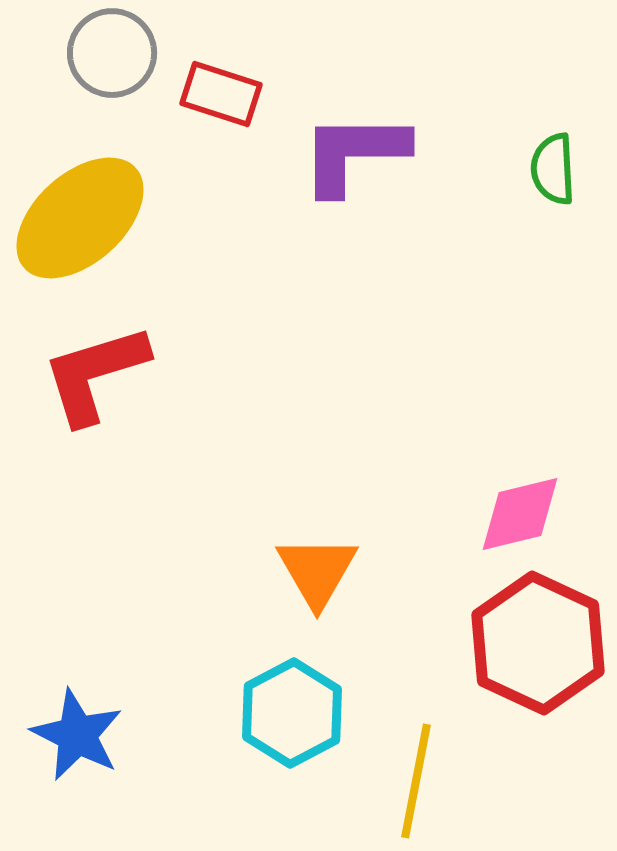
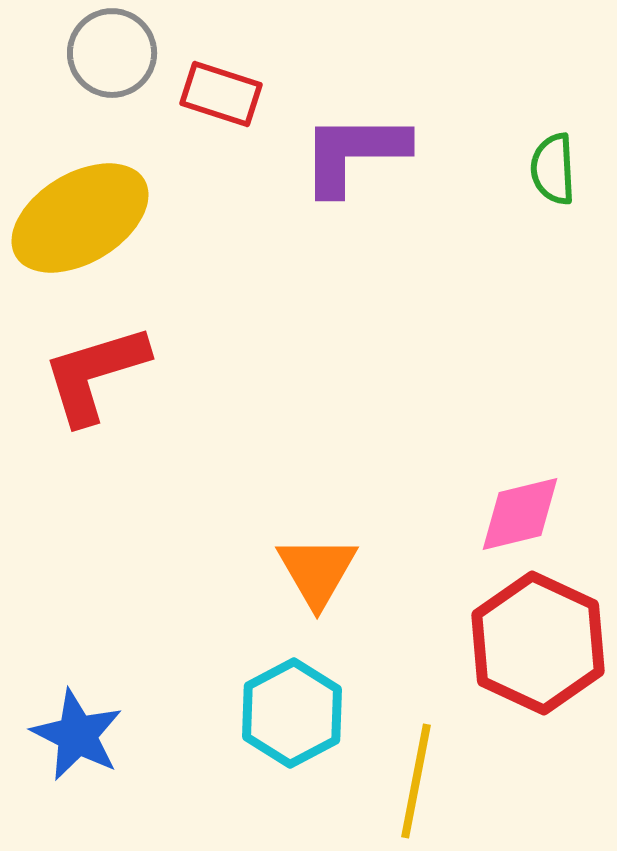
yellow ellipse: rotated 11 degrees clockwise
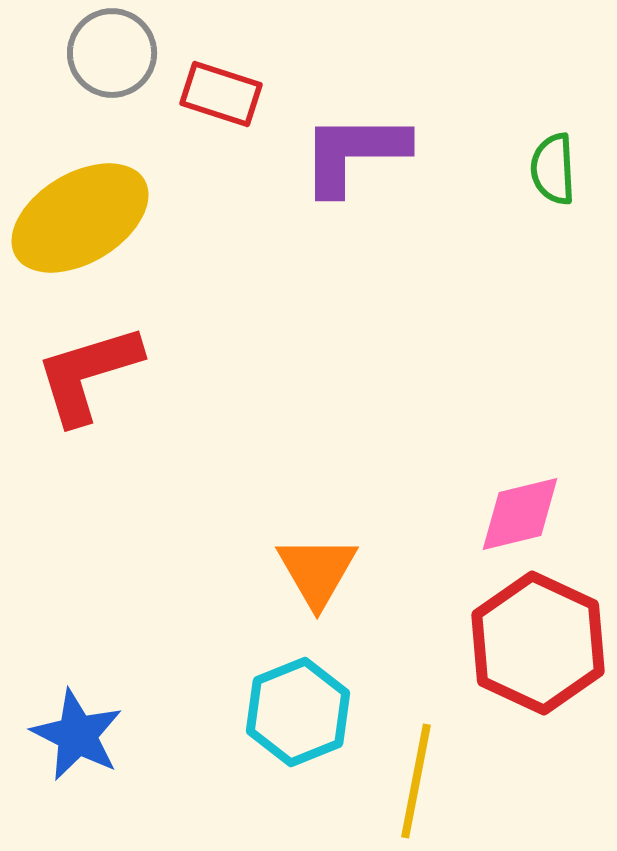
red L-shape: moved 7 px left
cyan hexagon: moved 6 px right, 1 px up; rotated 6 degrees clockwise
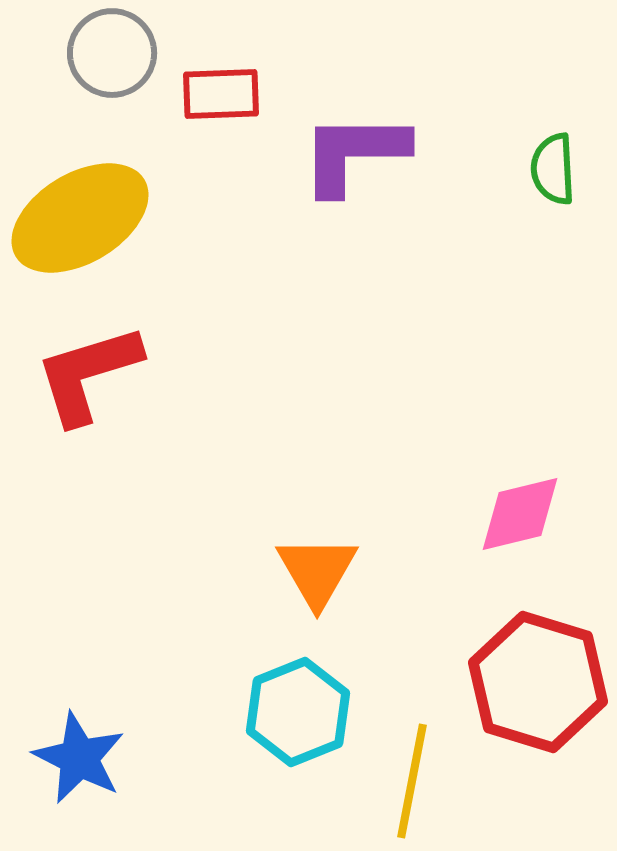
red rectangle: rotated 20 degrees counterclockwise
red hexagon: moved 39 px down; rotated 8 degrees counterclockwise
blue star: moved 2 px right, 23 px down
yellow line: moved 4 px left
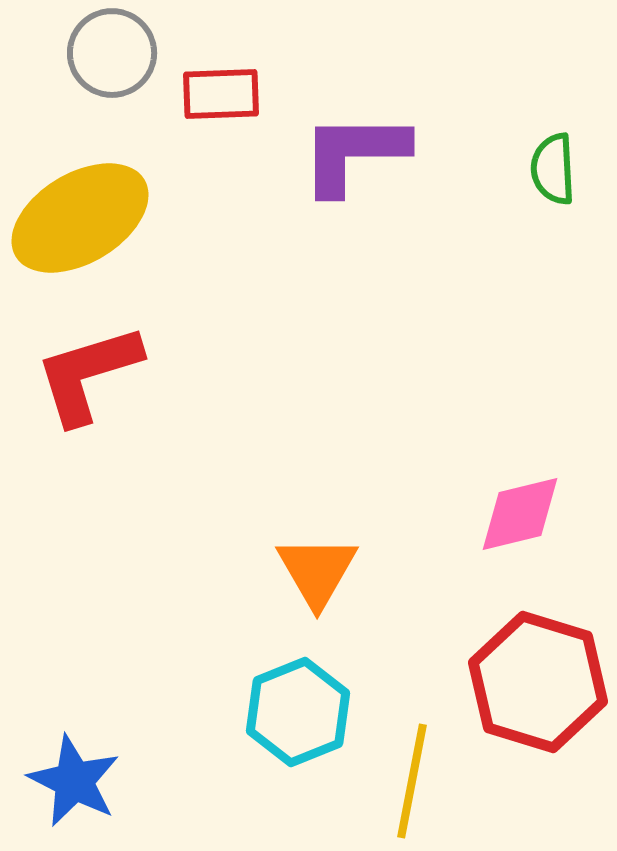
blue star: moved 5 px left, 23 px down
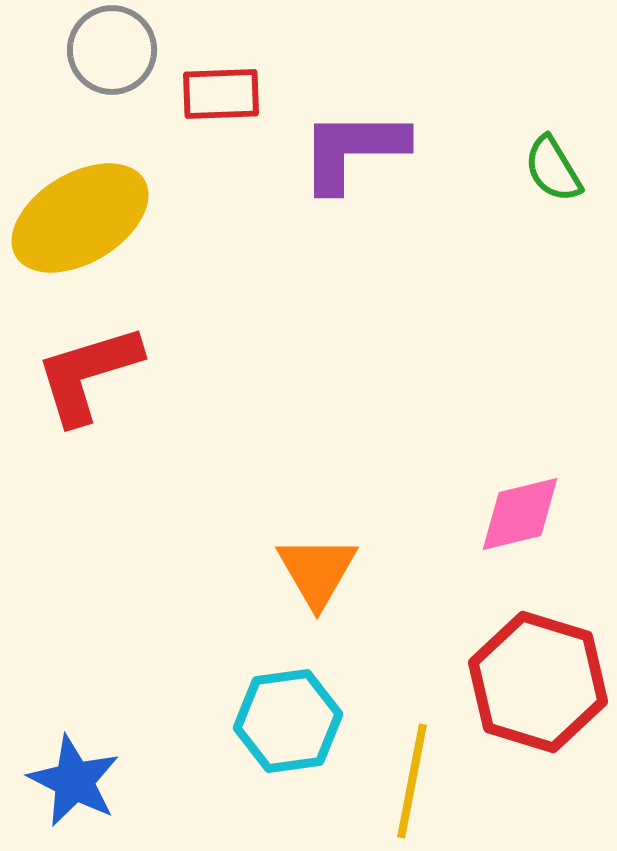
gray circle: moved 3 px up
purple L-shape: moved 1 px left, 3 px up
green semicircle: rotated 28 degrees counterclockwise
cyan hexagon: moved 10 px left, 9 px down; rotated 14 degrees clockwise
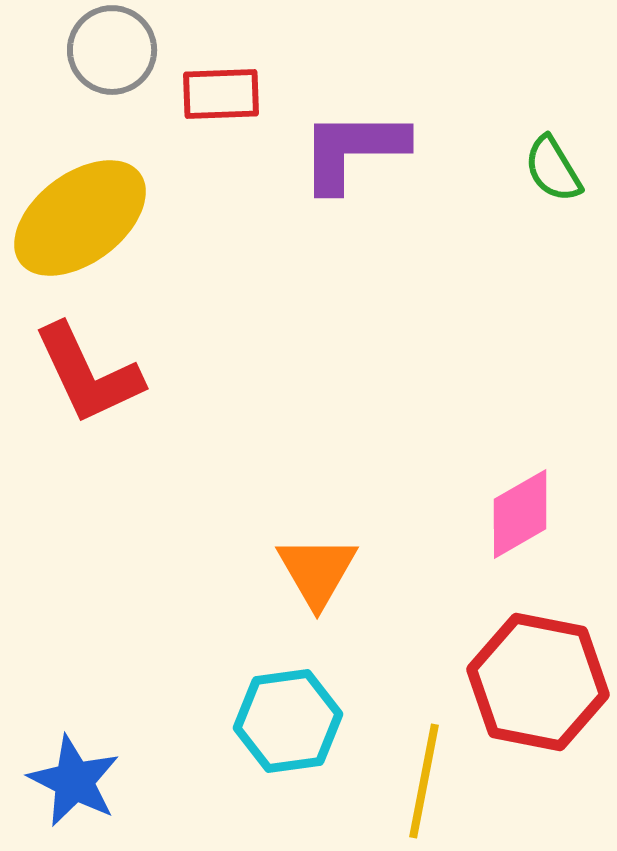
yellow ellipse: rotated 6 degrees counterclockwise
red L-shape: rotated 98 degrees counterclockwise
pink diamond: rotated 16 degrees counterclockwise
red hexagon: rotated 6 degrees counterclockwise
yellow line: moved 12 px right
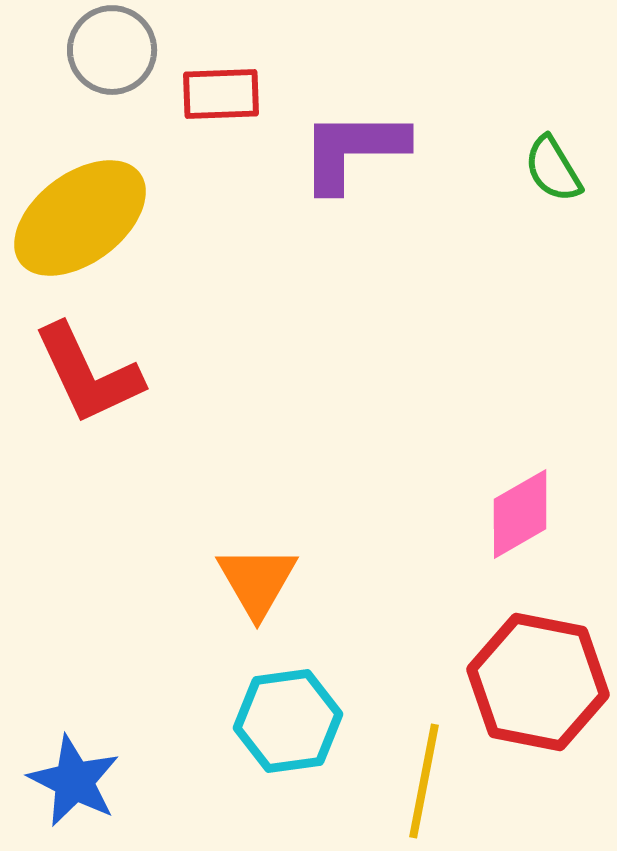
orange triangle: moved 60 px left, 10 px down
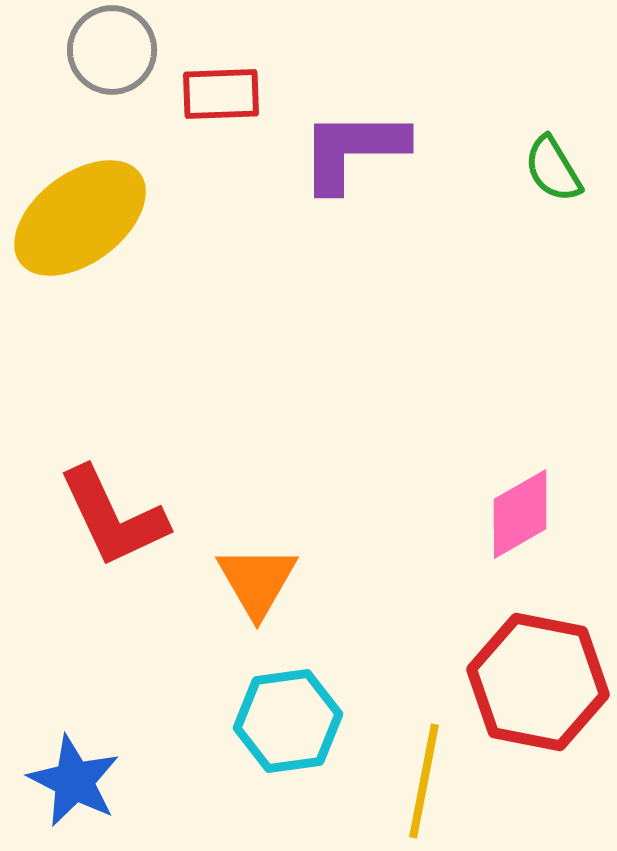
red L-shape: moved 25 px right, 143 px down
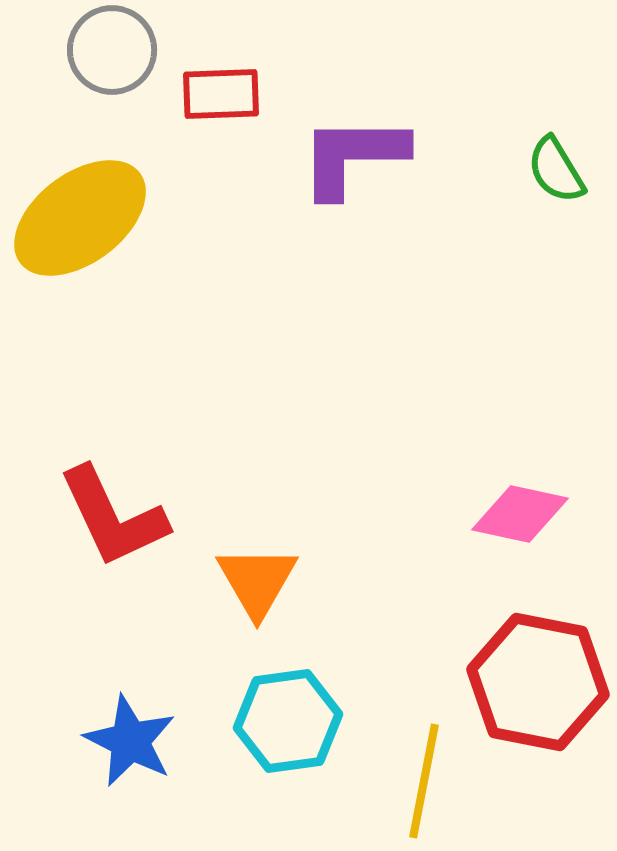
purple L-shape: moved 6 px down
green semicircle: moved 3 px right, 1 px down
pink diamond: rotated 42 degrees clockwise
blue star: moved 56 px right, 40 px up
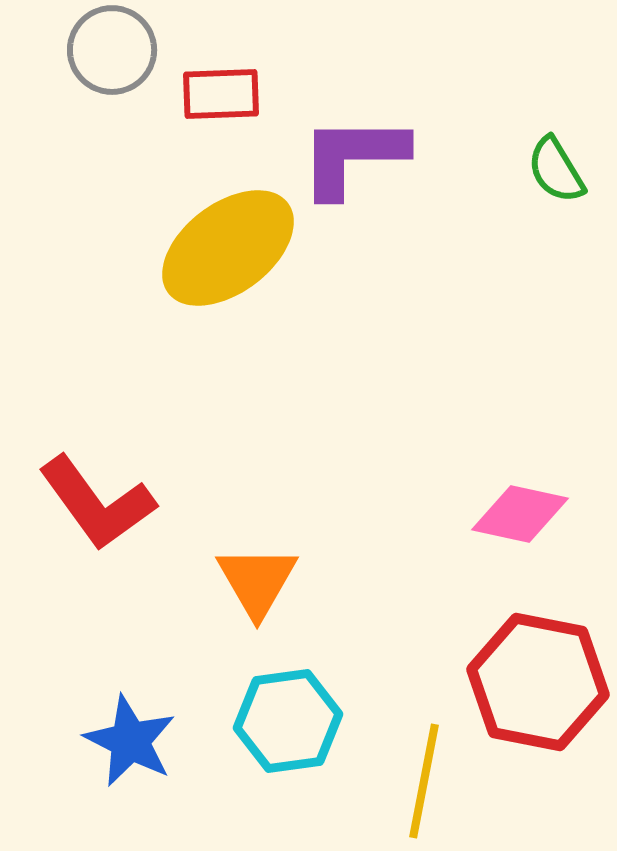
yellow ellipse: moved 148 px right, 30 px down
red L-shape: moved 16 px left, 14 px up; rotated 11 degrees counterclockwise
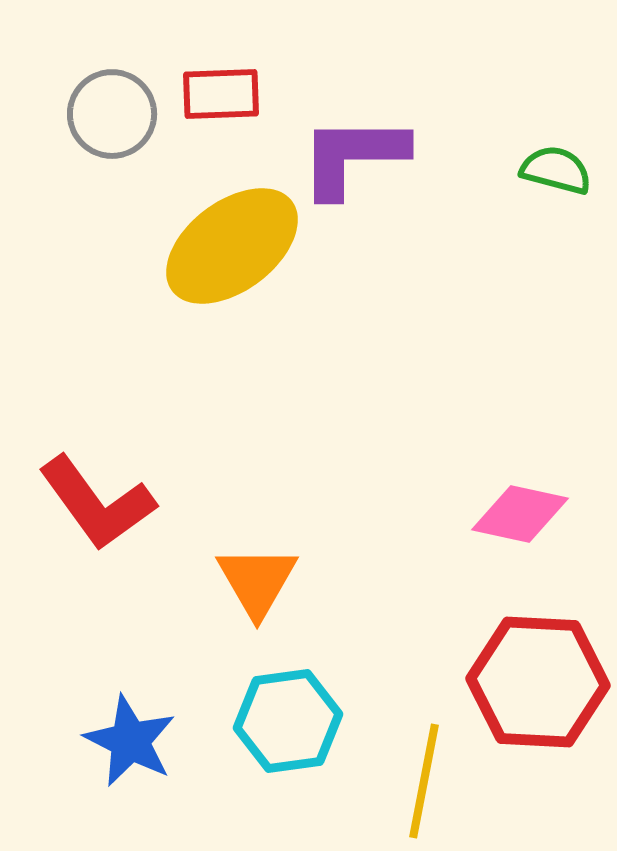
gray circle: moved 64 px down
green semicircle: rotated 136 degrees clockwise
yellow ellipse: moved 4 px right, 2 px up
red hexagon: rotated 8 degrees counterclockwise
